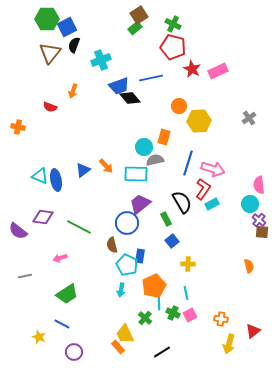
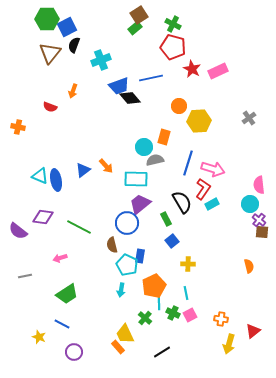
cyan rectangle at (136, 174): moved 5 px down
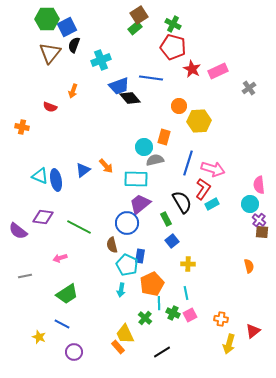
blue line at (151, 78): rotated 20 degrees clockwise
gray cross at (249, 118): moved 30 px up
orange cross at (18, 127): moved 4 px right
orange pentagon at (154, 286): moved 2 px left, 2 px up
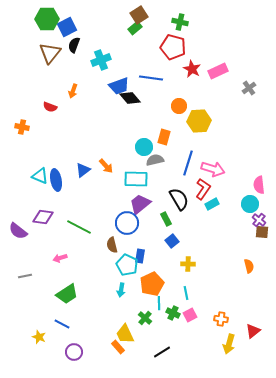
green cross at (173, 24): moved 7 px right, 2 px up; rotated 14 degrees counterclockwise
black semicircle at (182, 202): moved 3 px left, 3 px up
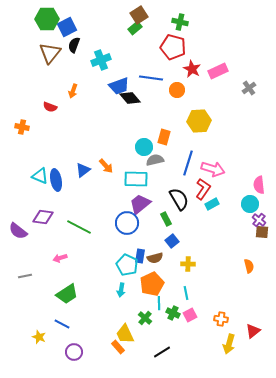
orange circle at (179, 106): moved 2 px left, 16 px up
brown semicircle at (112, 245): moved 43 px right, 13 px down; rotated 91 degrees counterclockwise
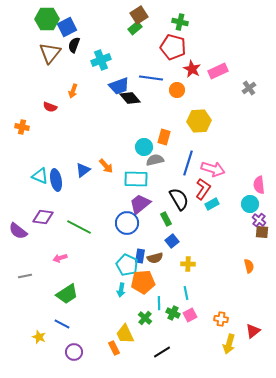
orange pentagon at (152, 284): moved 9 px left, 2 px up; rotated 20 degrees clockwise
orange rectangle at (118, 347): moved 4 px left, 1 px down; rotated 16 degrees clockwise
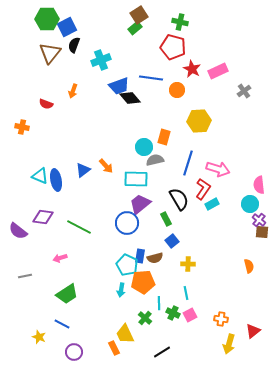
gray cross at (249, 88): moved 5 px left, 3 px down
red semicircle at (50, 107): moved 4 px left, 3 px up
pink arrow at (213, 169): moved 5 px right
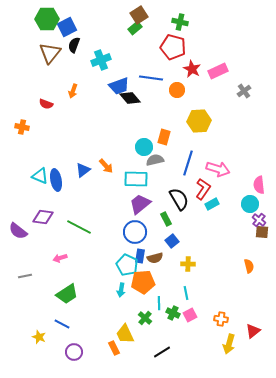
blue circle at (127, 223): moved 8 px right, 9 px down
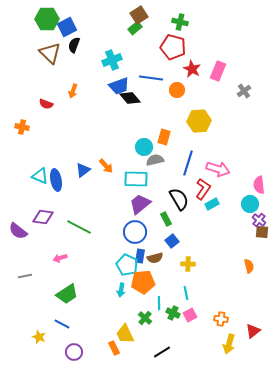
brown triangle at (50, 53): rotated 25 degrees counterclockwise
cyan cross at (101, 60): moved 11 px right
pink rectangle at (218, 71): rotated 42 degrees counterclockwise
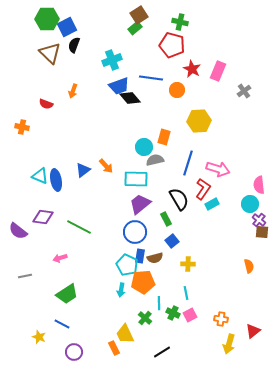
red pentagon at (173, 47): moved 1 px left, 2 px up
